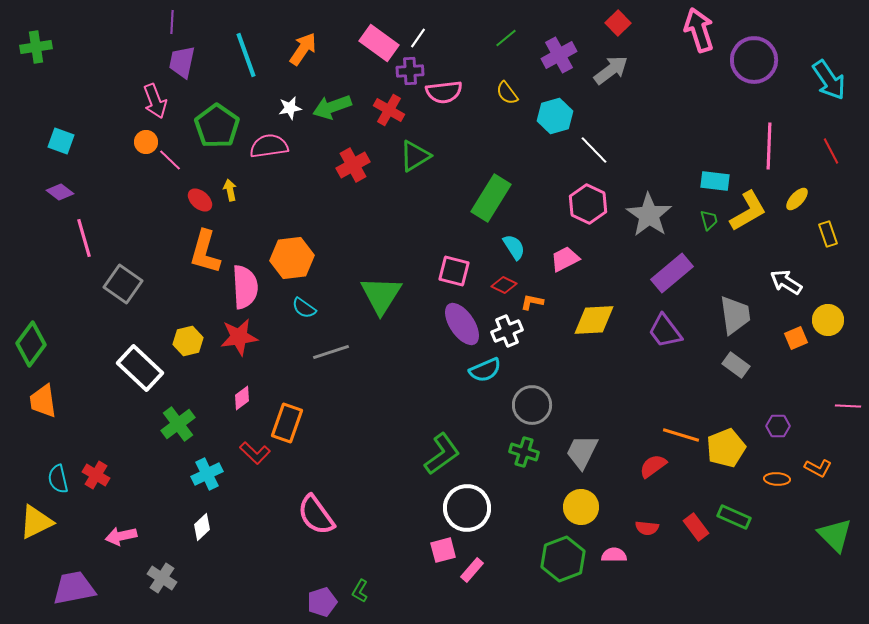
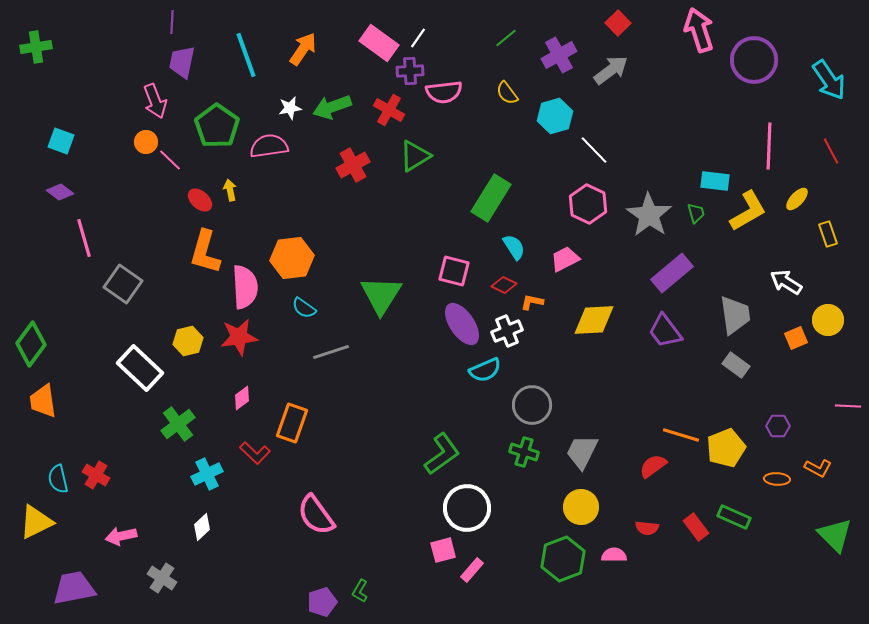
green trapezoid at (709, 220): moved 13 px left, 7 px up
orange rectangle at (287, 423): moved 5 px right
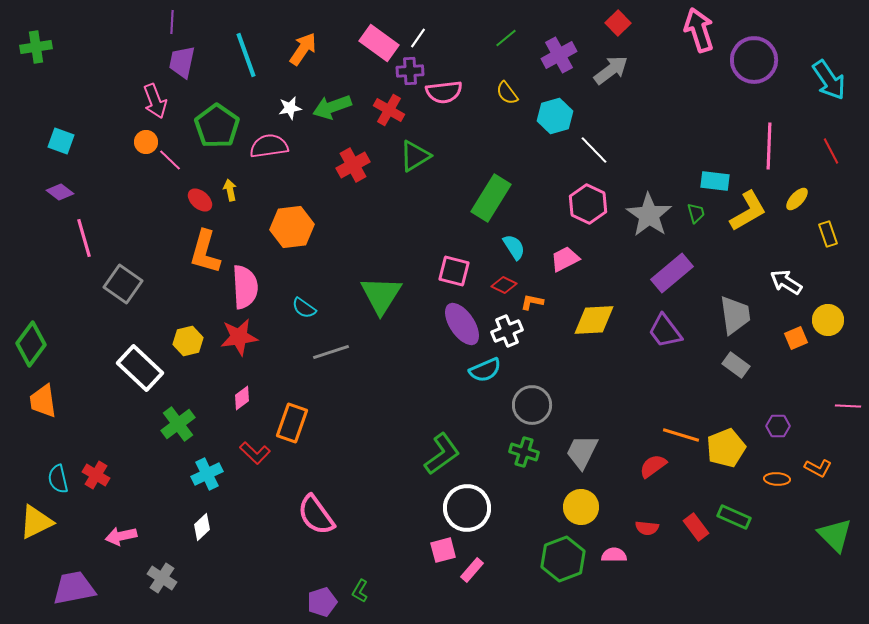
orange hexagon at (292, 258): moved 31 px up
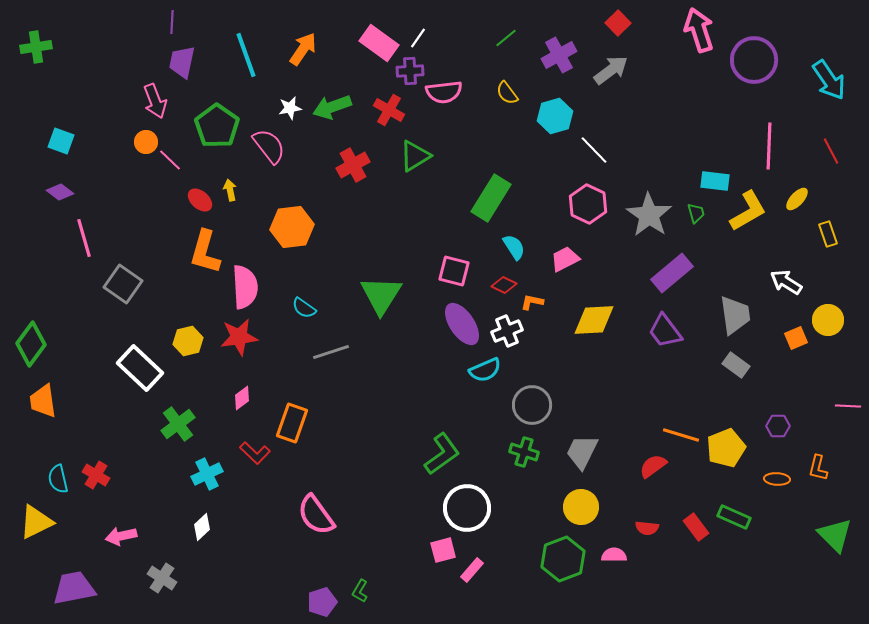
pink semicircle at (269, 146): rotated 60 degrees clockwise
orange L-shape at (818, 468): rotated 76 degrees clockwise
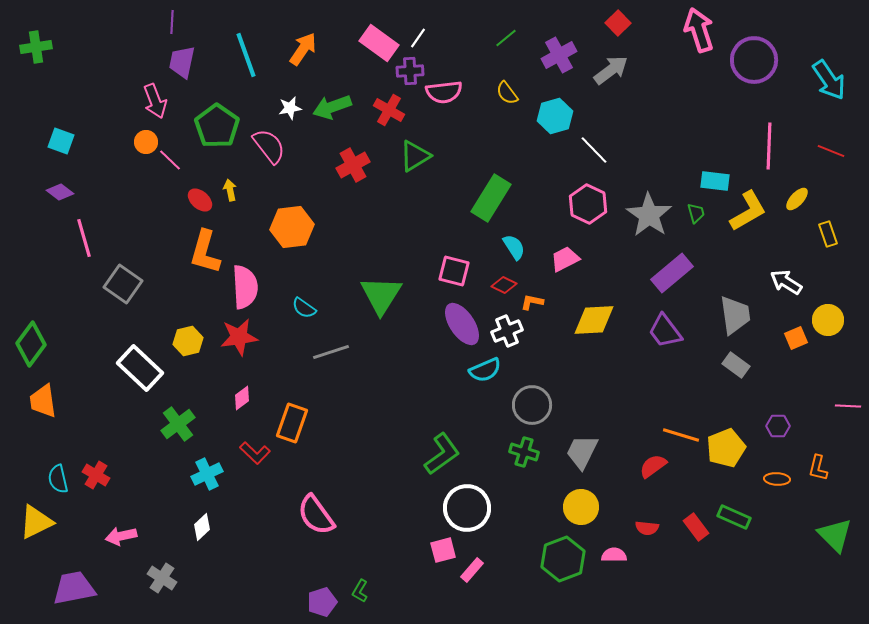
red line at (831, 151): rotated 40 degrees counterclockwise
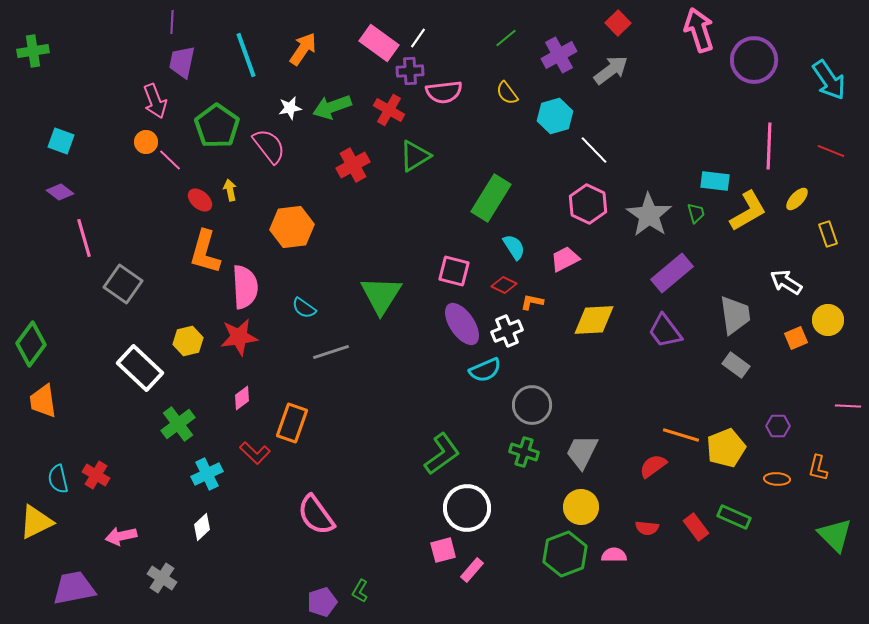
green cross at (36, 47): moved 3 px left, 4 px down
green hexagon at (563, 559): moved 2 px right, 5 px up
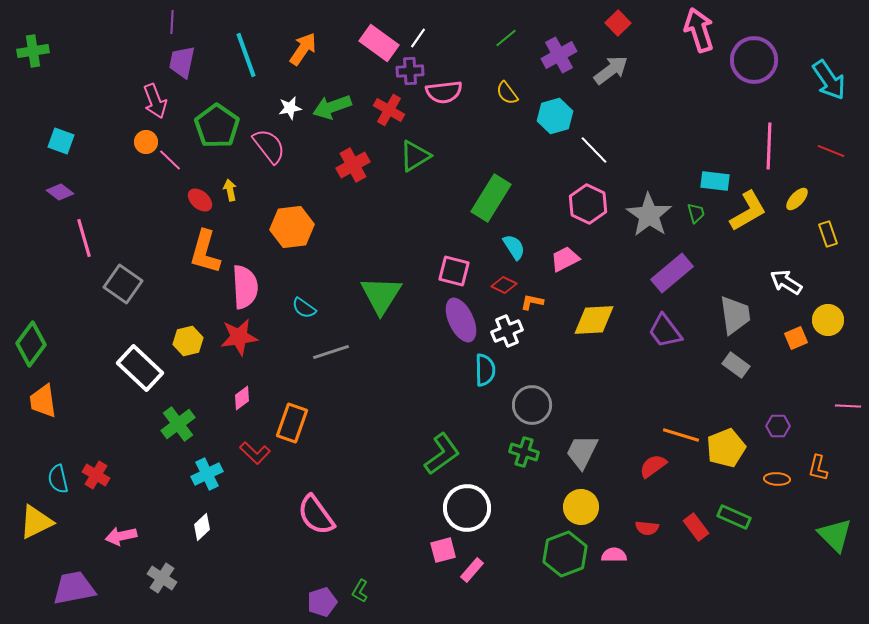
purple ellipse at (462, 324): moved 1 px left, 4 px up; rotated 9 degrees clockwise
cyan semicircle at (485, 370): rotated 68 degrees counterclockwise
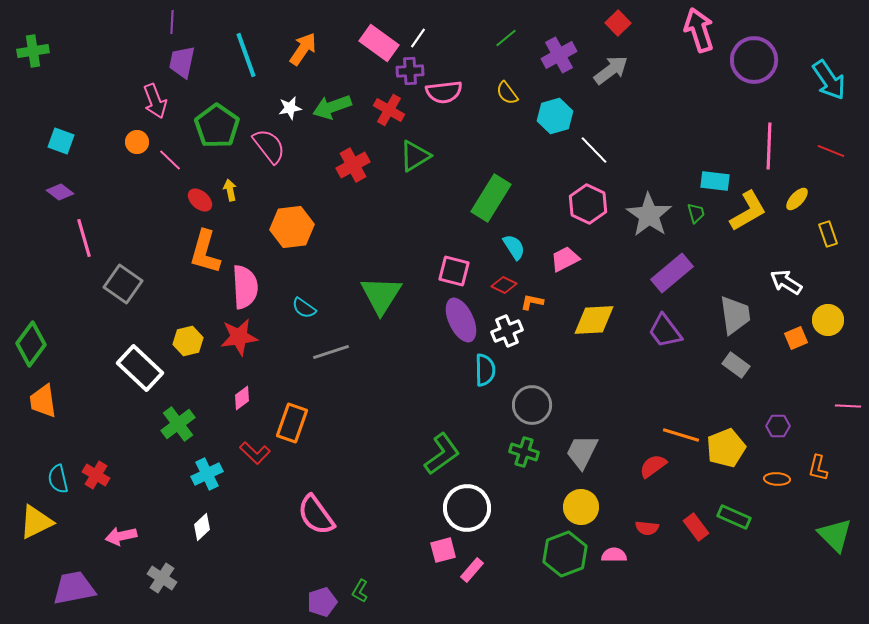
orange circle at (146, 142): moved 9 px left
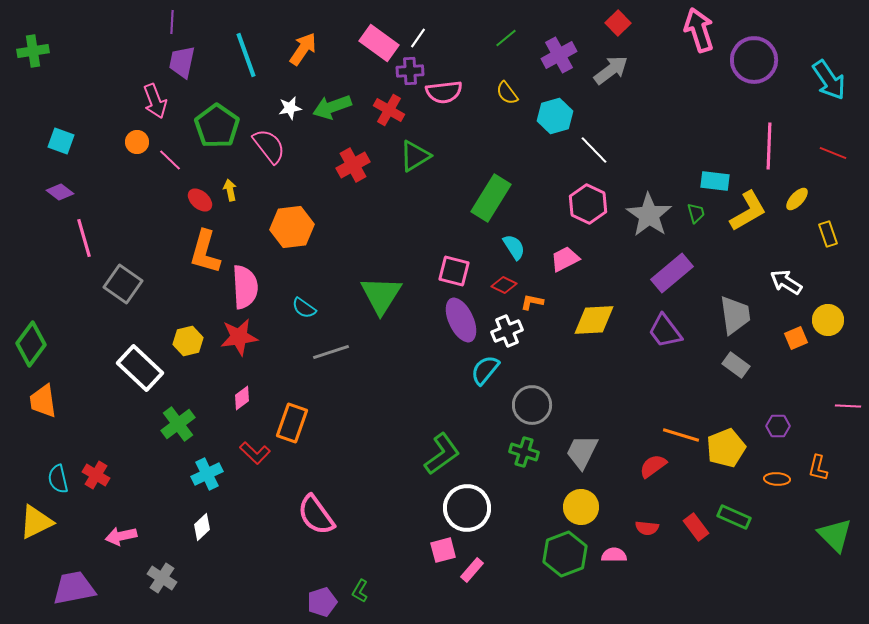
red line at (831, 151): moved 2 px right, 2 px down
cyan semicircle at (485, 370): rotated 140 degrees counterclockwise
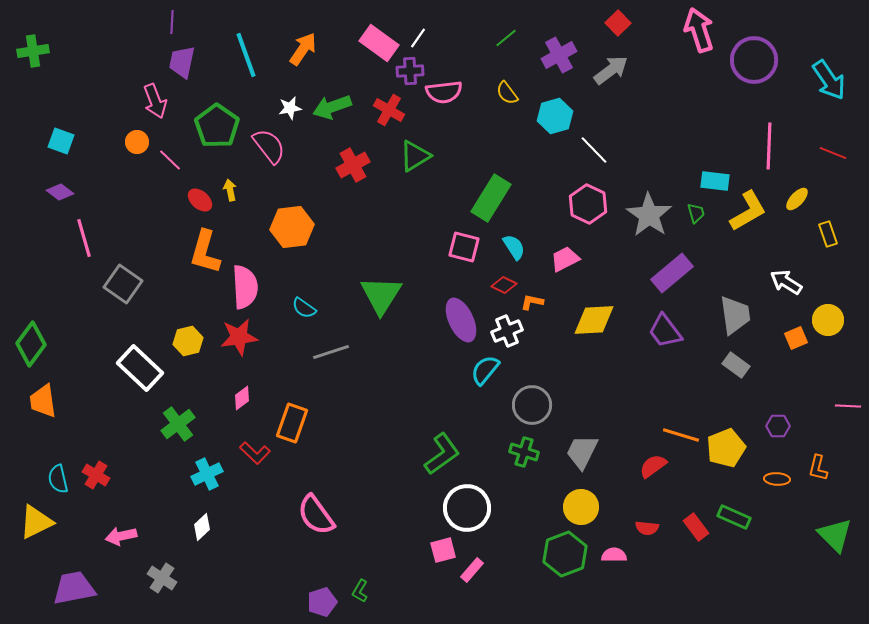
pink square at (454, 271): moved 10 px right, 24 px up
